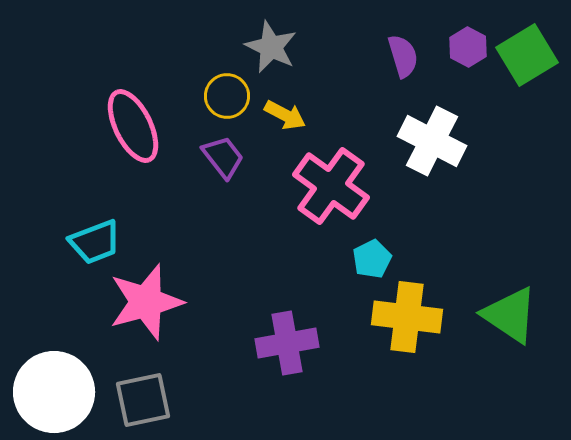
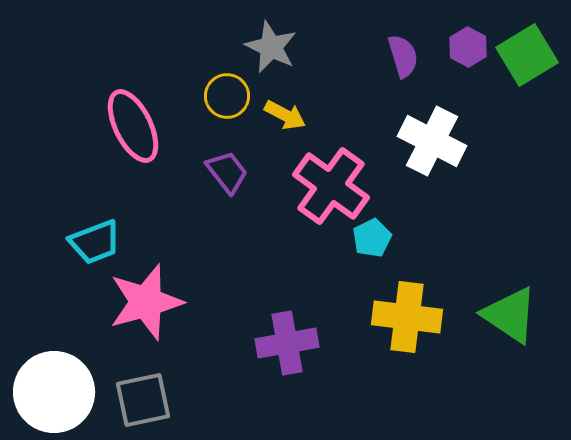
purple trapezoid: moved 4 px right, 15 px down
cyan pentagon: moved 21 px up
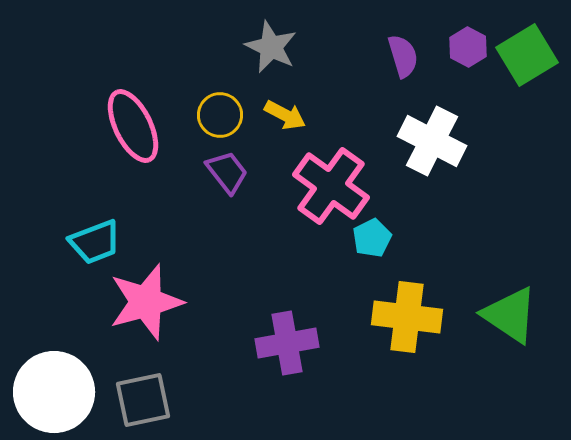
yellow circle: moved 7 px left, 19 px down
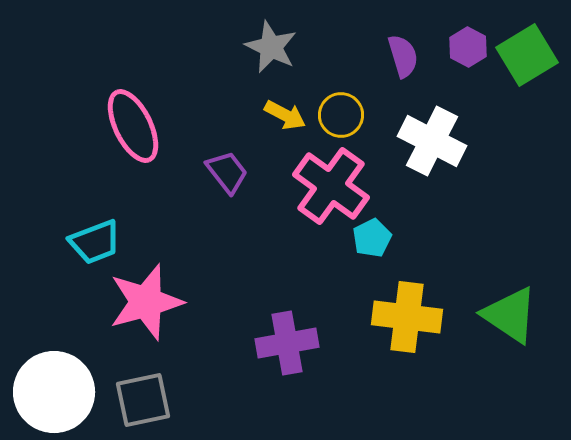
yellow circle: moved 121 px right
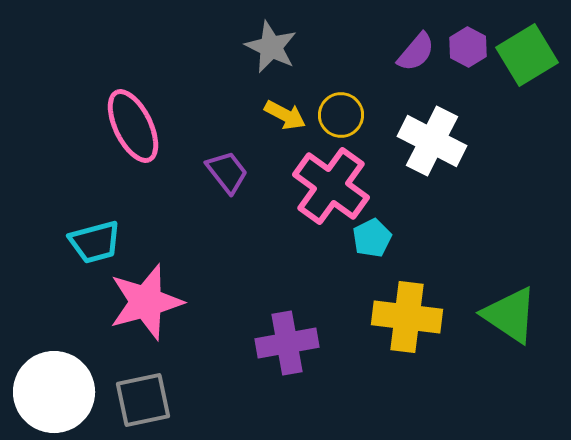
purple semicircle: moved 13 px right, 4 px up; rotated 57 degrees clockwise
cyan trapezoid: rotated 6 degrees clockwise
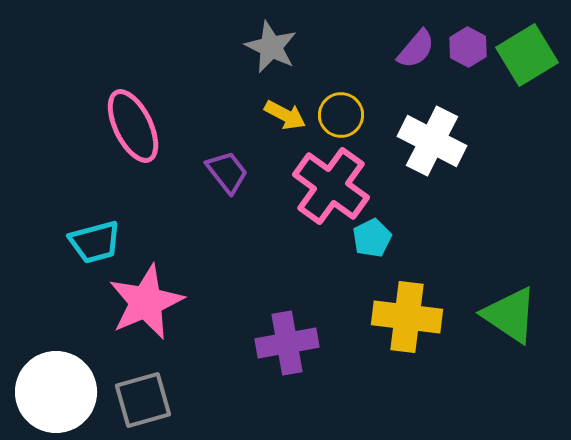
purple semicircle: moved 3 px up
pink star: rotated 8 degrees counterclockwise
white circle: moved 2 px right
gray square: rotated 4 degrees counterclockwise
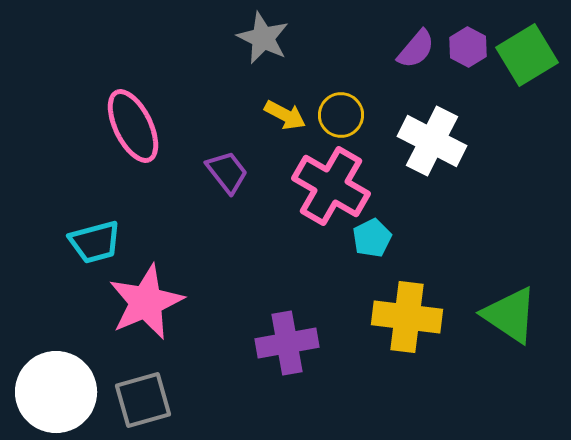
gray star: moved 8 px left, 9 px up
pink cross: rotated 6 degrees counterclockwise
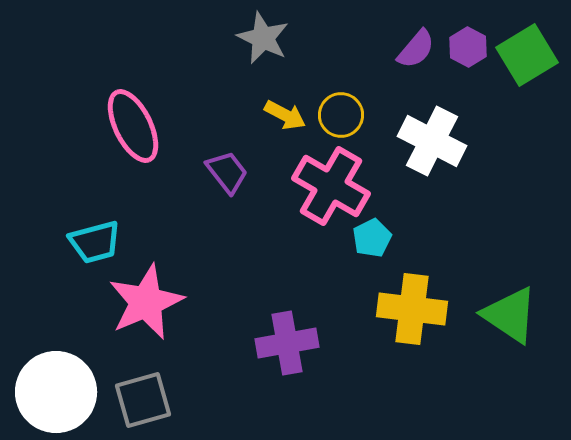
yellow cross: moved 5 px right, 8 px up
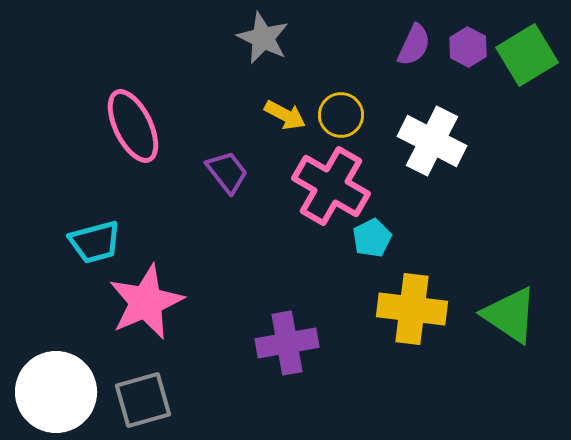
purple semicircle: moved 2 px left, 4 px up; rotated 15 degrees counterclockwise
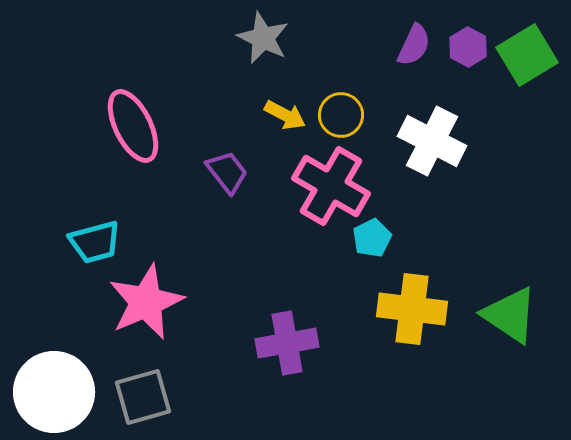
white circle: moved 2 px left
gray square: moved 3 px up
